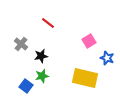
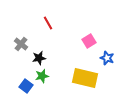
red line: rotated 24 degrees clockwise
black star: moved 2 px left, 2 px down
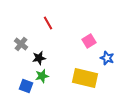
blue square: rotated 16 degrees counterclockwise
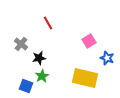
green star: rotated 16 degrees counterclockwise
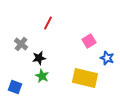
red line: rotated 56 degrees clockwise
green star: rotated 16 degrees counterclockwise
blue square: moved 11 px left, 1 px down
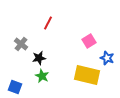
yellow rectangle: moved 2 px right, 3 px up
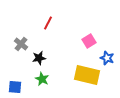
green star: moved 3 px down
blue square: rotated 16 degrees counterclockwise
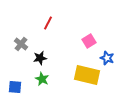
black star: moved 1 px right
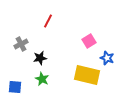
red line: moved 2 px up
gray cross: rotated 24 degrees clockwise
